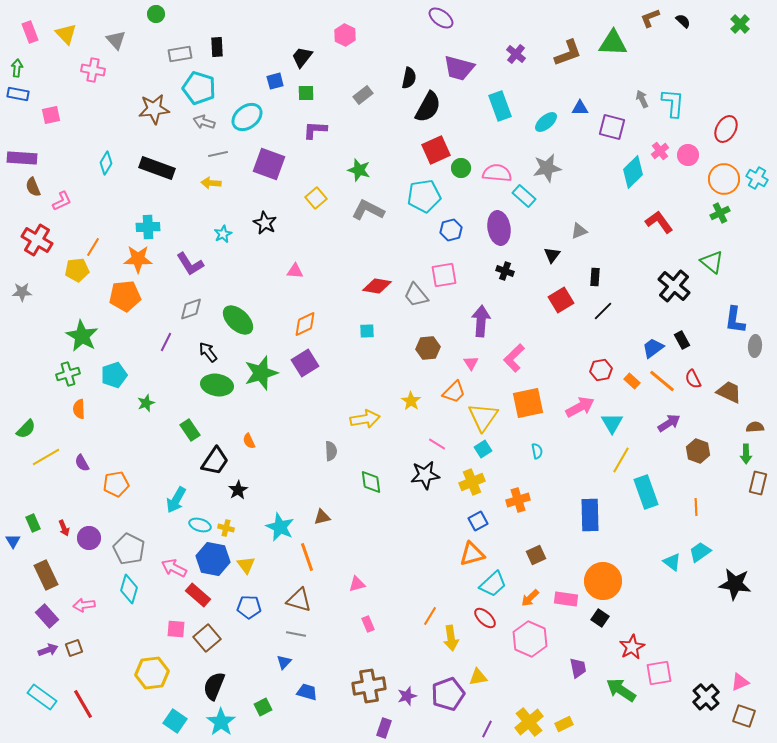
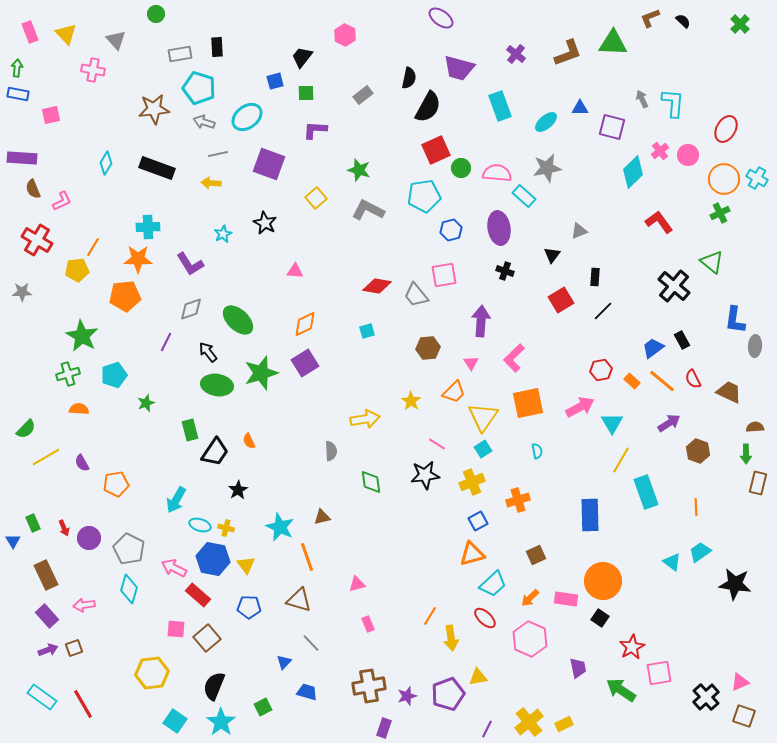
brown semicircle at (33, 187): moved 2 px down
cyan square at (367, 331): rotated 14 degrees counterclockwise
orange semicircle at (79, 409): rotated 96 degrees clockwise
green rectangle at (190, 430): rotated 20 degrees clockwise
black trapezoid at (215, 461): moved 9 px up
gray line at (296, 634): moved 15 px right, 9 px down; rotated 36 degrees clockwise
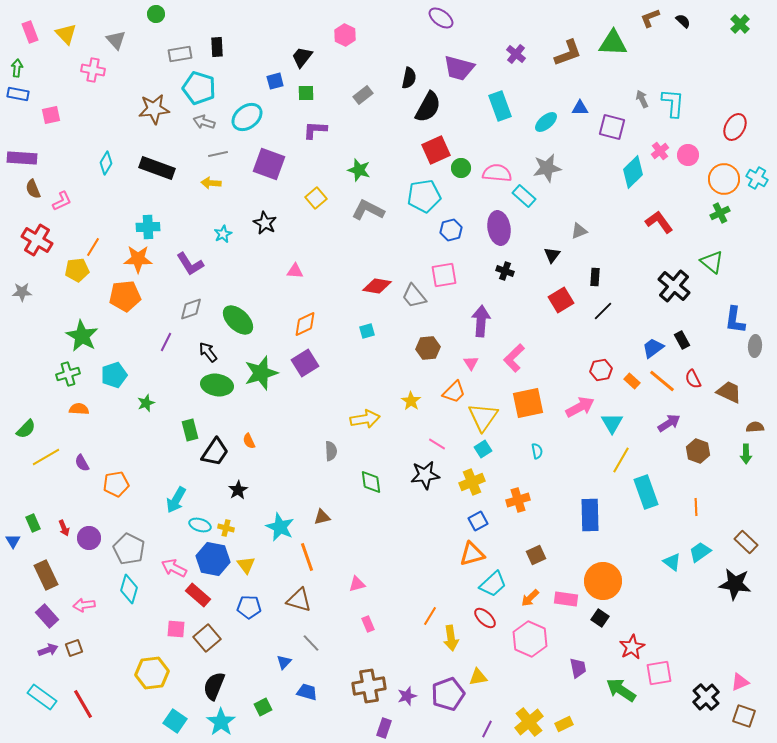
red ellipse at (726, 129): moved 9 px right, 2 px up
gray trapezoid at (416, 295): moved 2 px left, 1 px down
brown rectangle at (758, 483): moved 12 px left, 59 px down; rotated 60 degrees counterclockwise
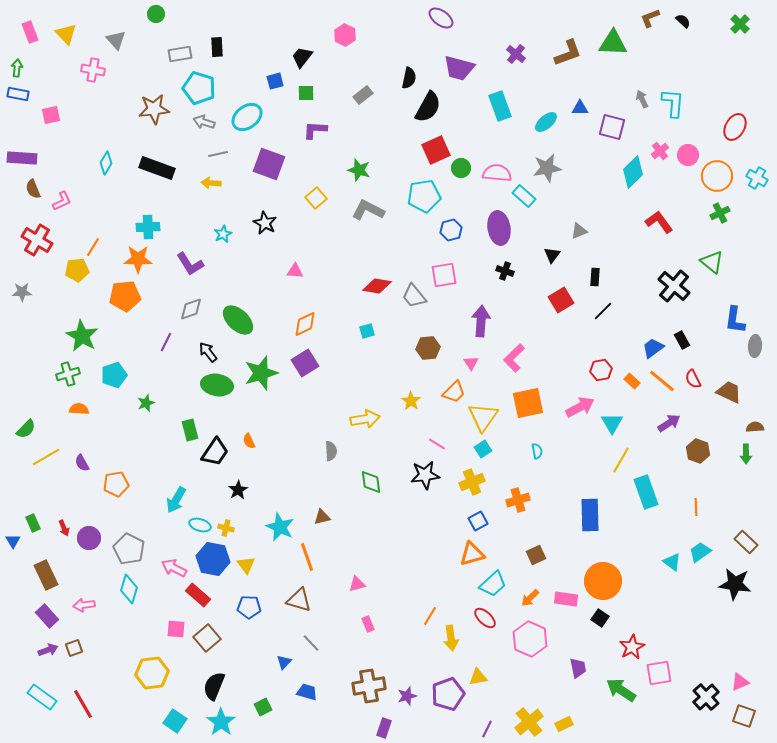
orange circle at (724, 179): moved 7 px left, 3 px up
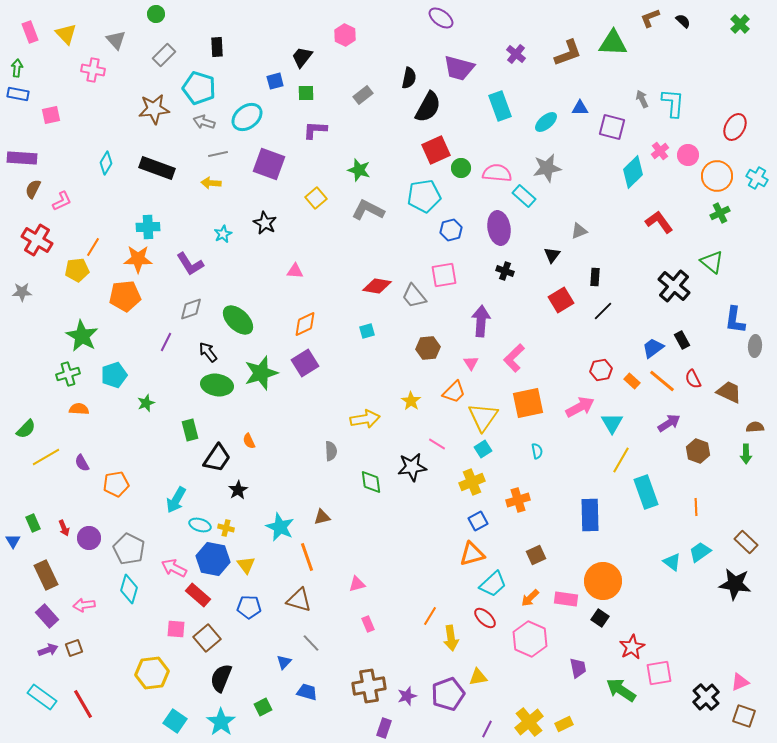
gray rectangle at (180, 54): moved 16 px left, 1 px down; rotated 35 degrees counterclockwise
brown semicircle at (33, 189): rotated 48 degrees clockwise
black trapezoid at (215, 452): moved 2 px right, 6 px down
black star at (425, 475): moved 13 px left, 8 px up
black semicircle at (214, 686): moved 7 px right, 8 px up
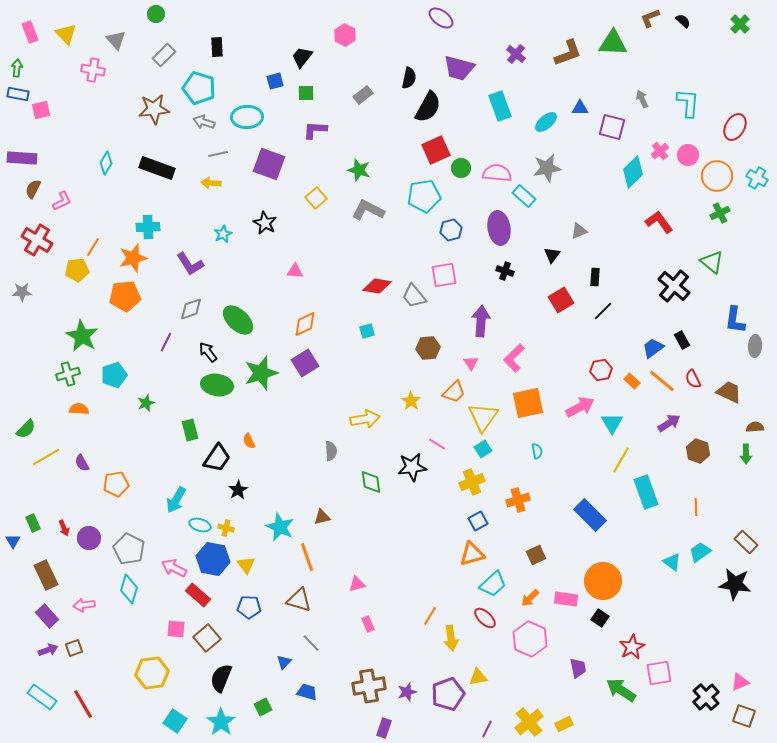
cyan L-shape at (673, 103): moved 15 px right
pink square at (51, 115): moved 10 px left, 5 px up
cyan ellipse at (247, 117): rotated 36 degrees clockwise
orange star at (138, 259): moved 5 px left, 1 px up; rotated 16 degrees counterclockwise
blue rectangle at (590, 515): rotated 44 degrees counterclockwise
purple star at (407, 696): moved 4 px up
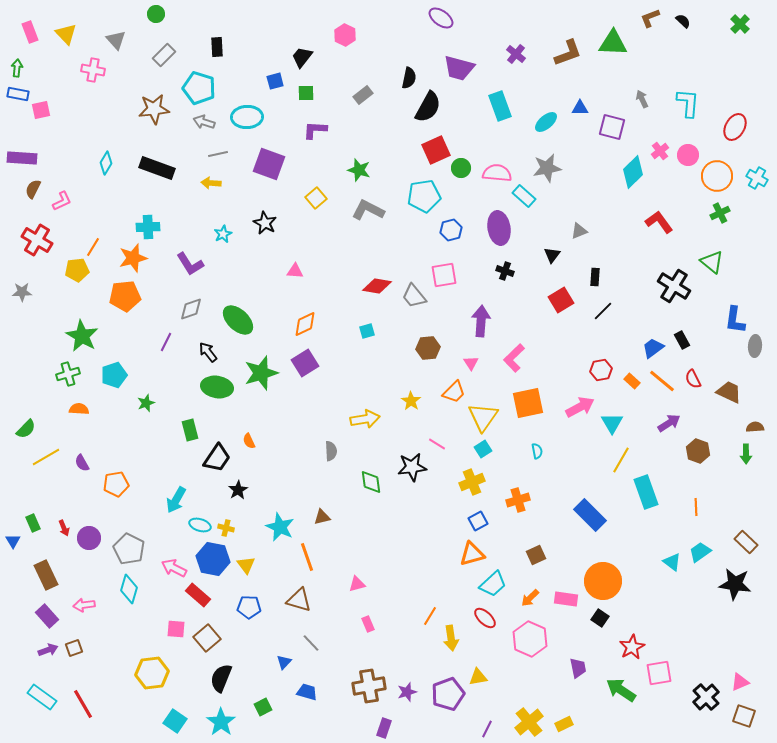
black cross at (674, 286): rotated 8 degrees counterclockwise
green ellipse at (217, 385): moved 2 px down
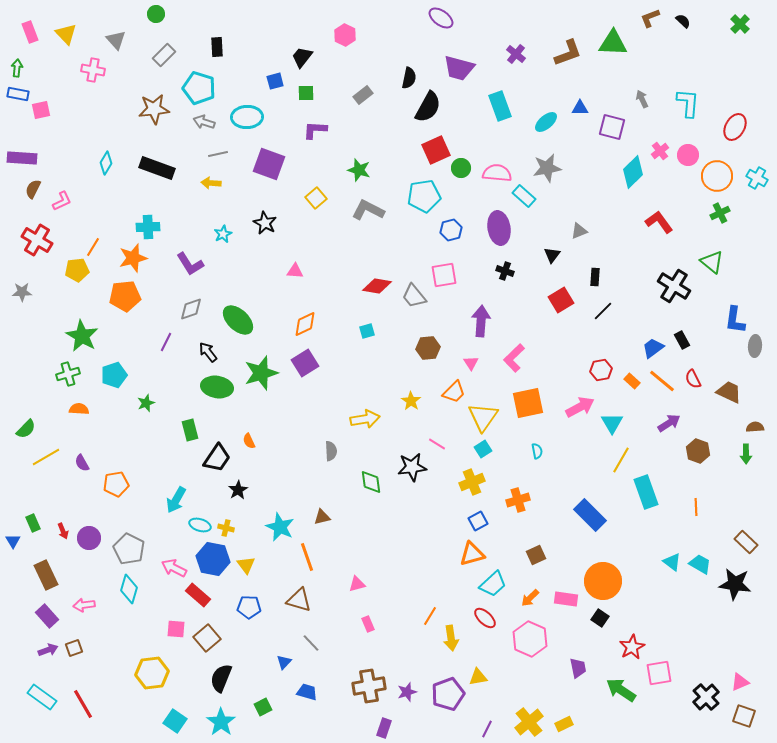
red arrow at (64, 528): moved 1 px left, 3 px down
cyan trapezoid at (700, 552): moved 12 px down; rotated 65 degrees clockwise
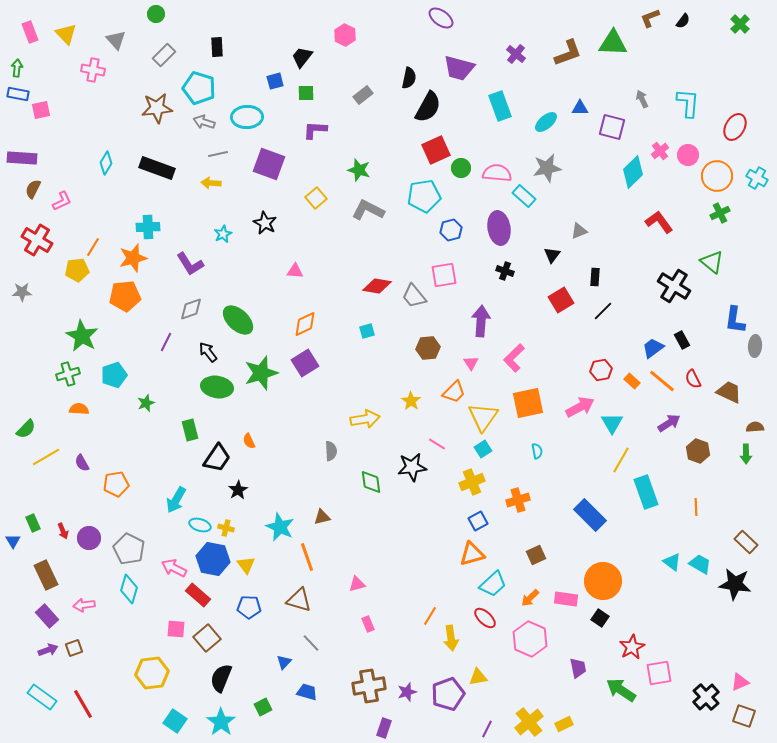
black semicircle at (683, 21): rotated 84 degrees clockwise
brown star at (154, 109): moved 3 px right, 1 px up
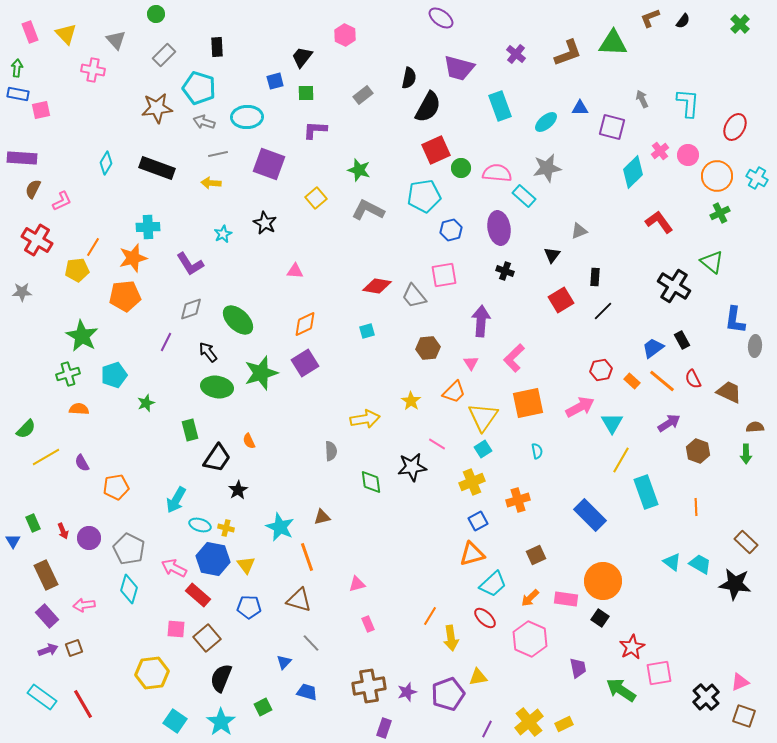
orange pentagon at (116, 484): moved 3 px down
